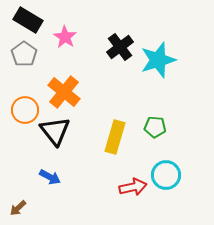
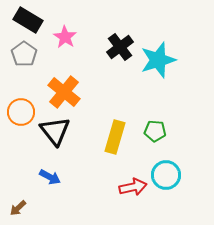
orange circle: moved 4 px left, 2 px down
green pentagon: moved 4 px down
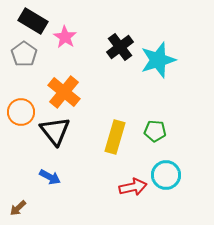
black rectangle: moved 5 px right, 1 px down
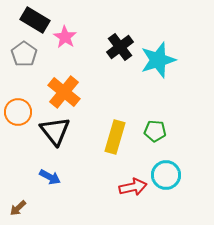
black rectangle: moved 2 px right, 1 px up
orange circle: moved 3 px left
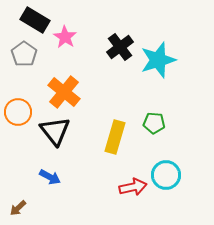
green pentagon: moved 1 px left, 8 px up
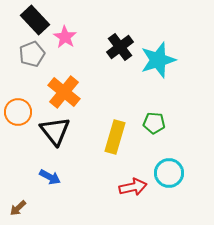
black rectangle: rotated 16 degrees clockwise
gray pentagon: moved 8 px right; rotated 15 degrees clockwise
cyan circle: moved 3 px right, 2 px up
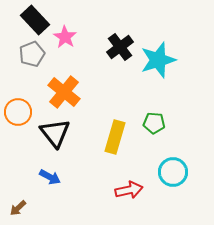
black triangle: moved 2 px down
cyan circle: moved 4 px right, 1 px up
red arrow: moved 4 px left, 3 px down
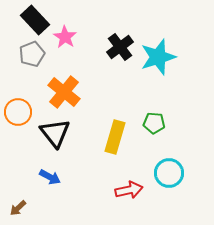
cyan star: moved 3 px up
cyan circle: moved 4 px left, 1 px down
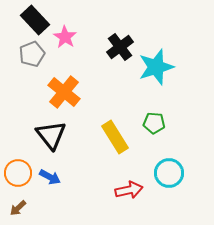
cyan star: moved 2 px left, 10 px down
orange circle: moved 61 px down
black triangle: moved 4 px left, 2 px down
yellow rectangle: rotated 48 degrees counterclockwise
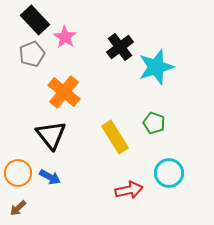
green pentagon: rotated 15 degrees clockwise
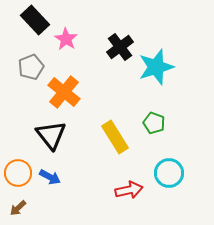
pink star: moved 1 px right, 2 px down
gray pentagon: moved 1 px left, 13 px down
